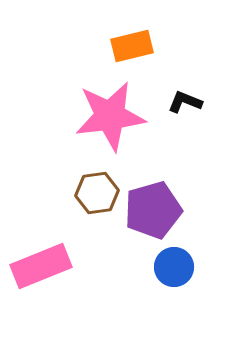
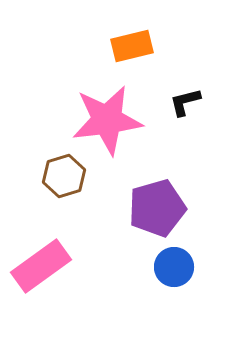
black L-shape: rotated 36 degrees counterclockwise
pink star: moved 3 px left, 4 px down
brown hexagon: moved 33 px left, 17 px up; rotated 9 degrees counterclockwise
purple pentagon: moved 4 px right, 2 px up
pink rectangle: rotated 14 degrees counterclockwise
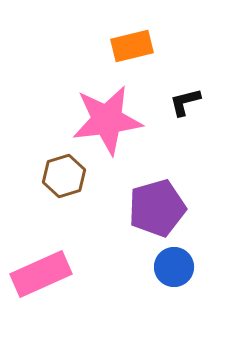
pink rectangle: moved 8 px down; rotated 12 degrees clockwise
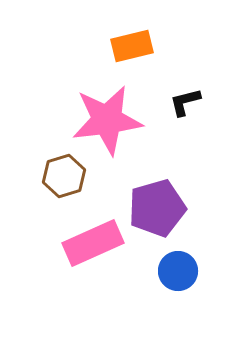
blue circle: moved 4 px right, 4 px down
pink rectangle: moved 52 px right, 31 px up
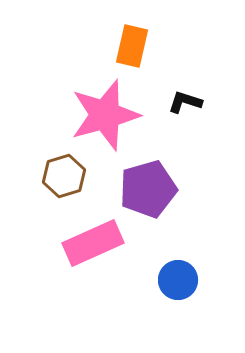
orange rectangle: rotated 63 degrees counterclockwise
black L-shape: rotated 32 degrees clockwise
pink star: moved 2 px left, 5 px up; rotated 8 degrees counterclockwise
purple pentagon: moved 9 px left, 19 px up
blue circle: moved 9 px down
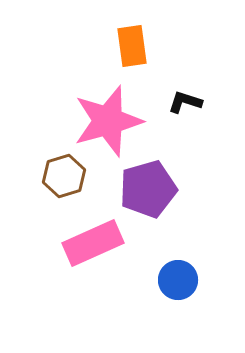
orange rectangle: rotated 21 degrees counterclockwise
pink star: moved 3 px right, 6 px down
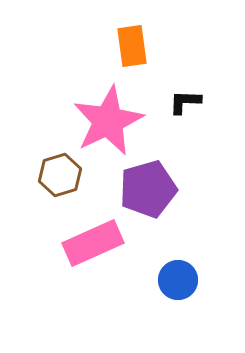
black L-shape: rotated 16 degrees counterclockwise
pink star: rotated 10 degrees counterclockwise
brown hexagon: moved 4 px left, 1 px up
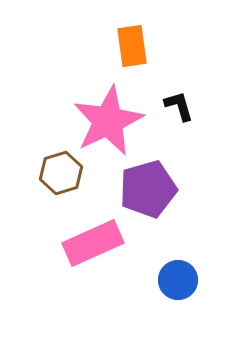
black L-shape: moved 6 px left, 4 px down; rotated 72 degrees clockwise
brown hexagon: moved 1 px right, 2 px up
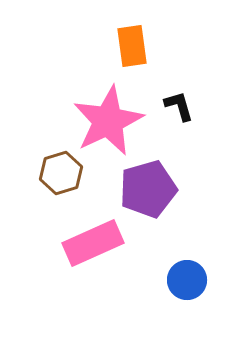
blue circle: moved 9 px right
